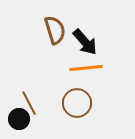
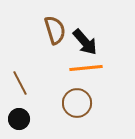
brown line: moved 9 px left, 20 px up
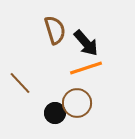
black arrow: moved 1 px right, 1 px down
orange line: rotated 12 degrees counterclockwise
brown line: rotated 15 degrees counterclockwise
black circle: moved 36 px right, 6 px up
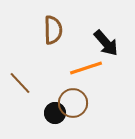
brown semicircle: moved 2 px left; rotated 16 degrees clockwise
black arrow: moved 20 px right
brown circle: moved 4 px left
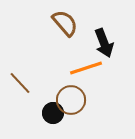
brown semicircle: moved 12 px right, 7 px up; rotated 40 degrees counterclockwise
black arrow: moved 2 px left; rotated 20 degrees clockwise
brown circle: moved 2 px left, 3 px up
black circle: moved 2 px left
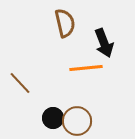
brown semicircle: rotated 28 degrees clockwise
orange line: rotated 12 degrees clockwise
brown circle: moved 6 px right, 21 px down
black circle: moved 5 px down
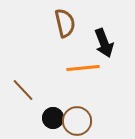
orange line: moved 3 px left
brown line: moved 3 px right, 7 px down
